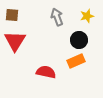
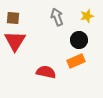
brown square: moved 1 px right, 3 px down
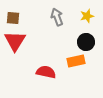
black circle: moved 7 px right, 2 px down
orange rectangle: rotated 12 degrees clockwise
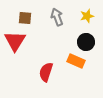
brown square: moved 12 px right
orange rectangle: rotated 36 degrees clockwise
red semicircle: rotated 84 degrees counterclockwise
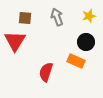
yellow star: moved 2 px right
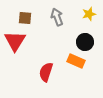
yellow star: moved 2 px up
black circle: moved 1 px left
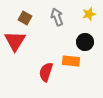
brown square: rotated 24 degrees clockwise
orange rectangle: moved 5 px left; rotated 18 degrees counterclockwise
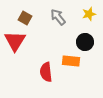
gray arrow: moved 1 px right; rotated 18 degrees counterclockwise
red semicircle: rotated 24 degrees counterclockwise
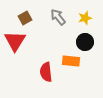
yellow star: moved 4 px left, 4 px down
brown square: rotated 32 degrees clockwise
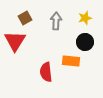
gray arrow: moved 2 px left, 4 px down; rotated 42 degrees clockwise
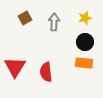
gray arrow: moved 2 px left, 1 px down
red triangle: moved 26 px down
orange rectangle: moved 13 px right, 2 px down
